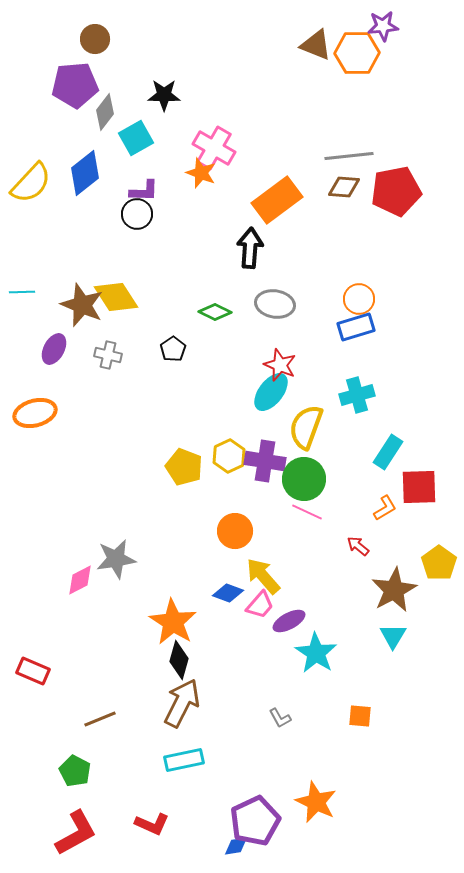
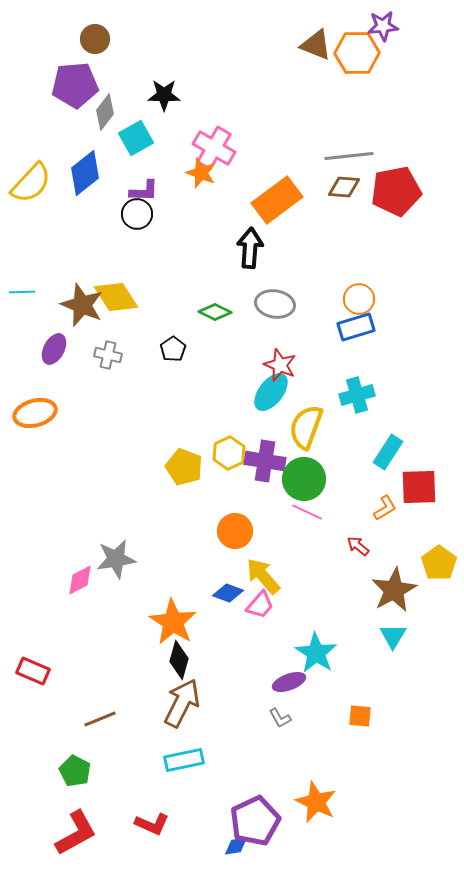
yellow hexagon at (229, 456): moved 3 px up
purple ellipse at (289, 621): moved 61 px down; rotated 8 degrees clockwise
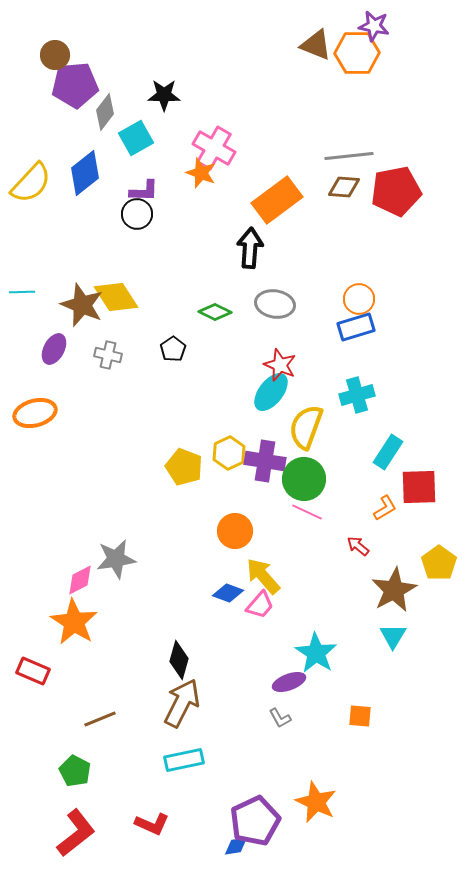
purple star at (383, 26): moved 9 px left; rotated 16 degrees clockwise
brown circle at (95, 39): moved 40 px left, 16 px down
orange star at (173, 622): moved 99 px left
red L-shape at (76, 833): rotated 9 degrees counterclockwise
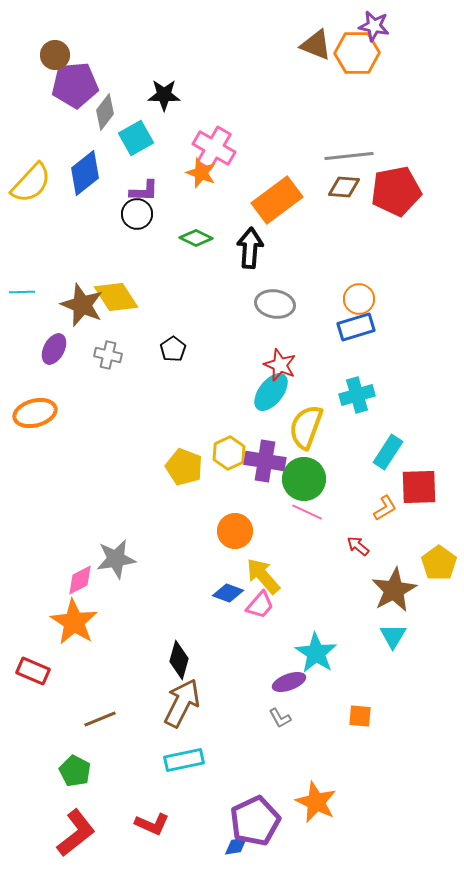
green diamond at (215, 312): moved 19 px left, 74 px up
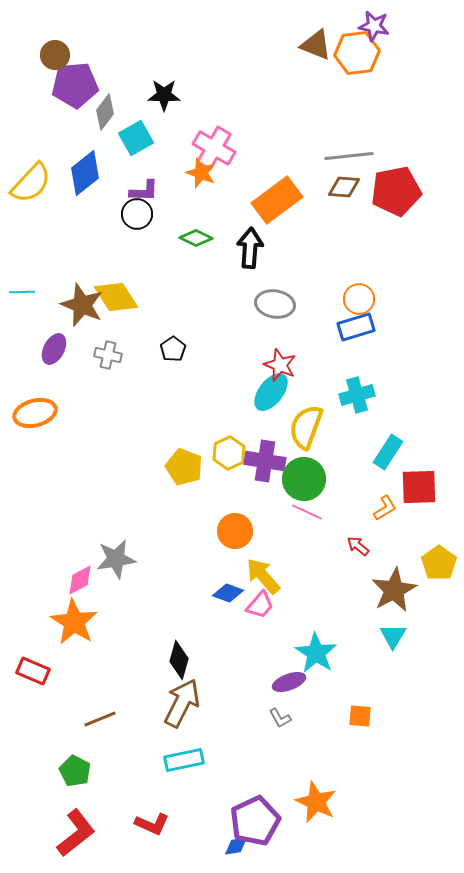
orange hexagon at (357, 53): rotated 6 degrees counterclockwise
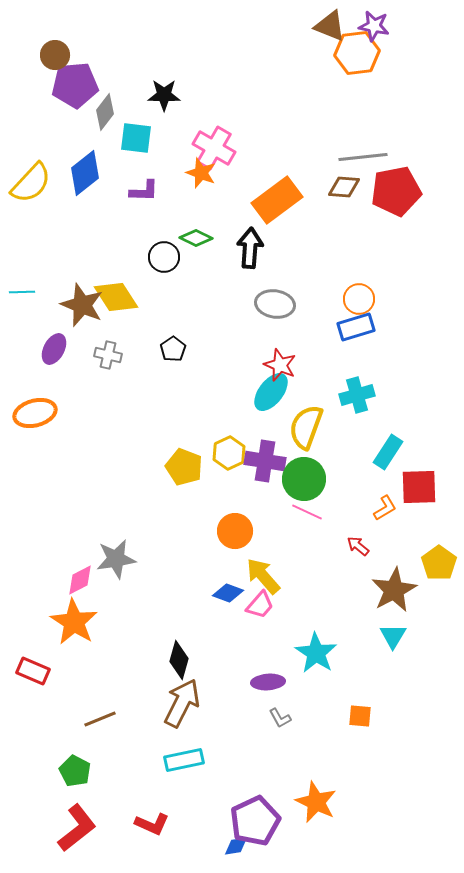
brown triangle at (316, 45): moved 14 px right, 19 px up
cyan square at (136, 138): rotated 36 degrees clockwise
gray line at (349, 156): moved 14 px right, 1 px down
black circle at (137, 214): moved 27 px right, 43 px down
purple ellipse at (289, 682): moved 21 px left; rotated 16 degrees clockwise
red L-shape at (76, 833): moved 1 px right, 5 px up
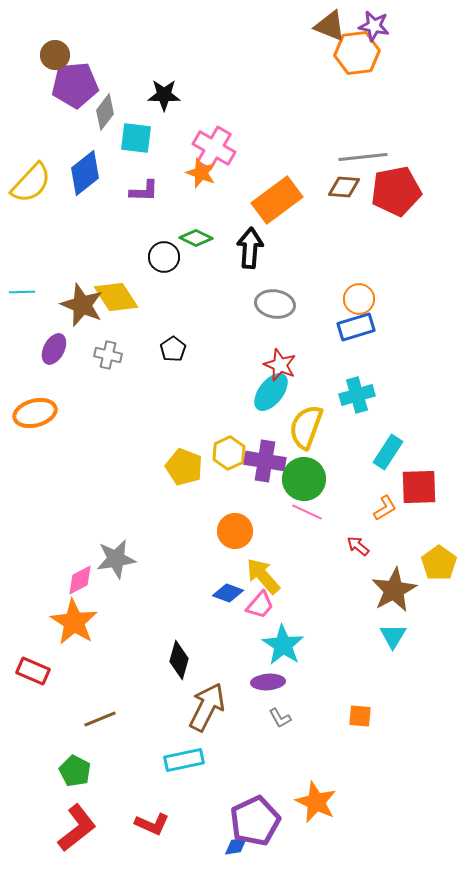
cyan star at (316, 653): moved 33 px left, 8 px up
brown arrow at (182, 703): moved 25 px right, 4 px down
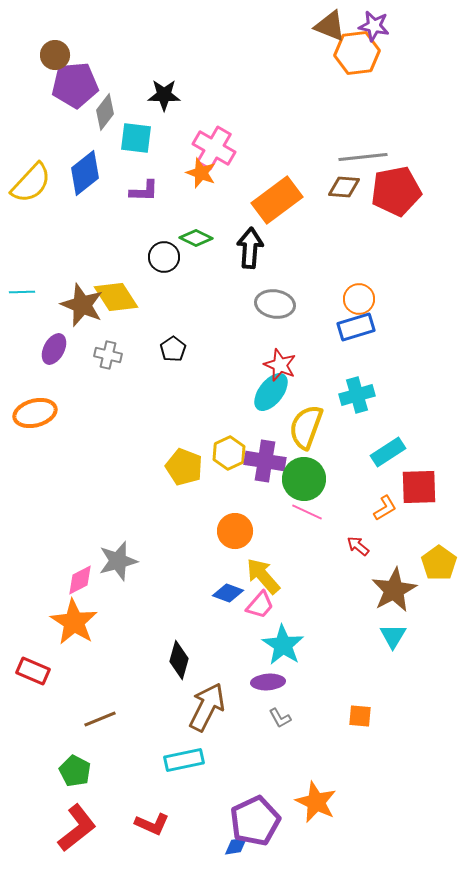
cyan rectangle at (388, 452): rotated 24 degrees clockwise
gray star at (116, 559): moved 2 px right, 2 px down; rotated 6 degrees counterclockwise
